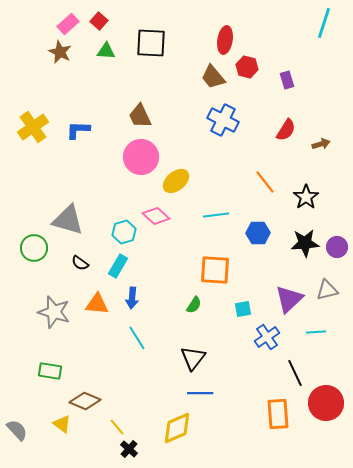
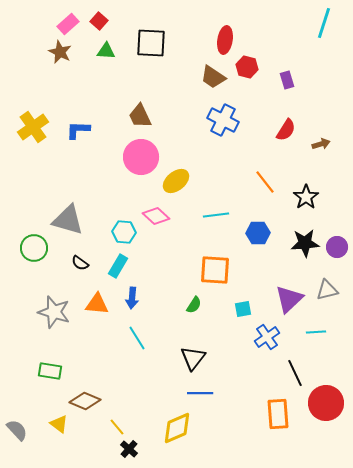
brown trapezoid at (213, 77): rotated 16 degrees counterclockwise
cyan hexagon at (124, 232): rotated 20 degrees clockwise
yellow triangle at (62, 424): moved 3 px left
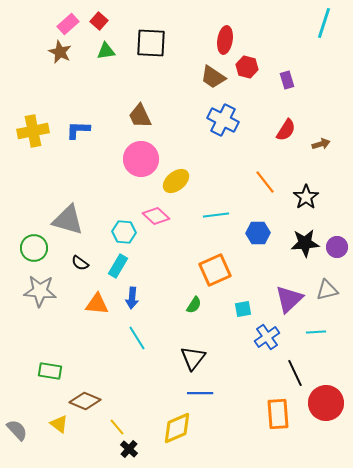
green triangle at (106, 51): rotated 12 degrees counterclockwise
yellow cross at (33, 127): moved 4 px down; rotated 24 degrees clockwise
pink circle at (141, 157): moved 2 px down
orange square at (215, 270): rotated 28 degrees counterclockwise
gray star at (54, 312): moved 14 px left, 21 px up; rotated 12 degrees counterclockwise
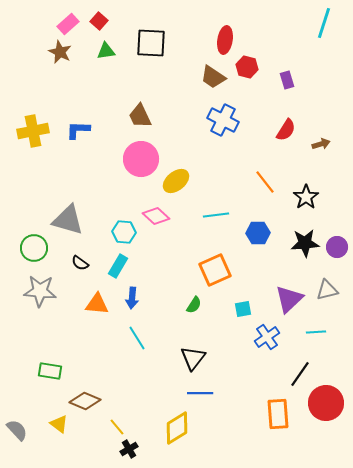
black line at (295, 373): moved 5 px right, 1 px down; rotated 60 degrees clockwise
yellow diamond at (177, 428): rotated 8 degrees counterclockwise
black cross at (129, 449): rotated 18 degrees clockwise
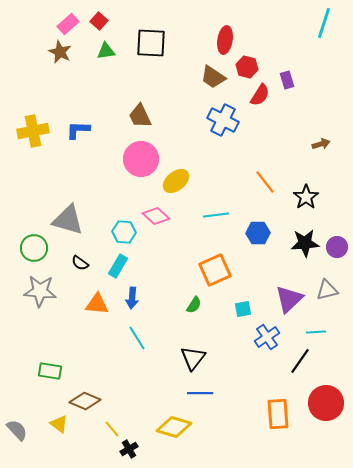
red semicircle at (286, 130): moved 26 px left, 35 px up
black line at (300, 374): moved 13 px up
yellow line at (117, 427): moved 5 px left, 2 px down
yellow diamond at (177, 428): moved 3 px left, 1 px up; rotated 48 degrees clockwise
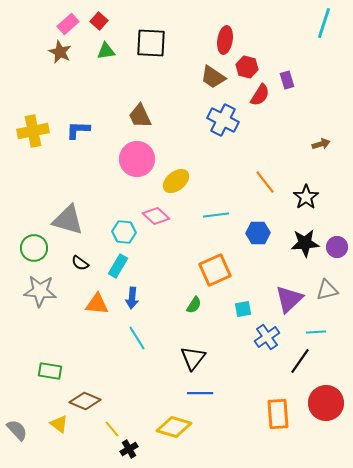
pink circle at (141, 159): moved 4 px left
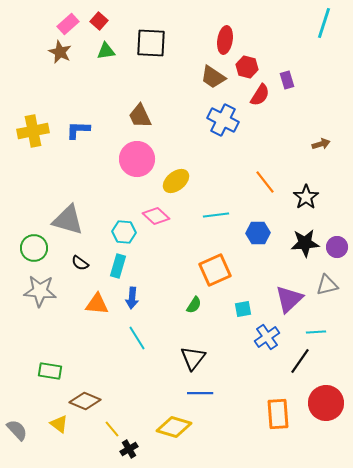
cyan rectangle at (118, 266): rotated 15 degrees counterclockwise
gray triangle at (327, 290): moved 5 px up
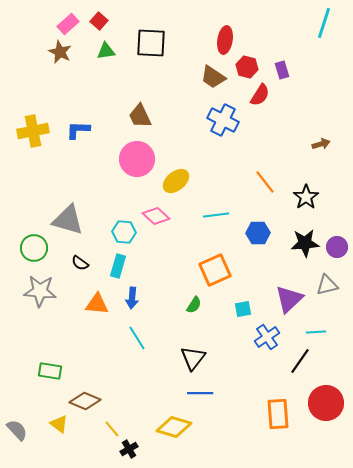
purple rectangle at (287, 80): moved 5 px left, 10 px up
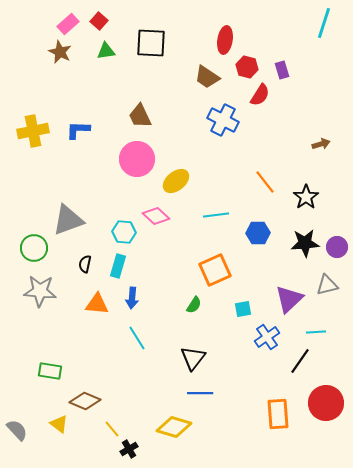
brown trapezoid at (213, 77): moved 6 px left
gray triangle at (68, 220): rotated 36 degrees counterclockwise
black semicircle at (80, 263): moved 5 px right, 1 px down; rotated 66 degrees clockwise
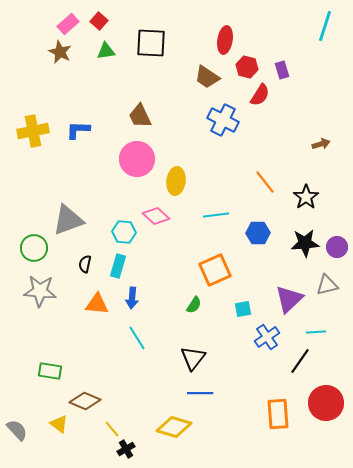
cyan line at (324, 23): moved 1 px right, 3 px down
yellow ellipse at (176, 181): rotated 44 degrees counterclockwise
black cross at (129, 449): moved 3 px left
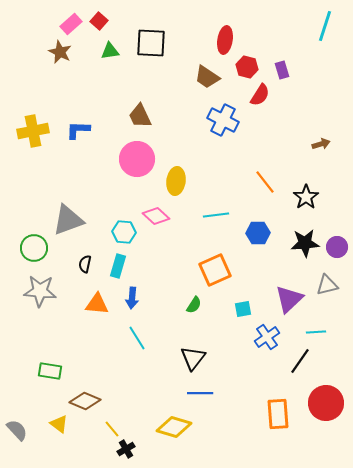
pink rectangle at (68, 24): moved 3 px right
green triangle at (106, 51): moved 4 px right
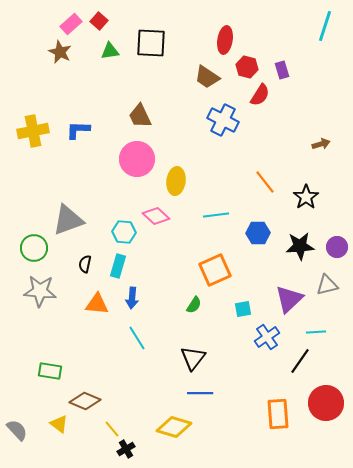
black star at (305, 243): moved 5 px left, 3 px down
